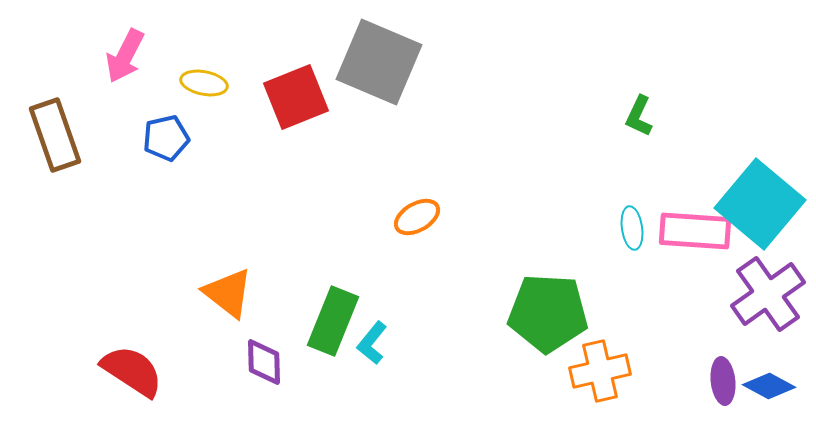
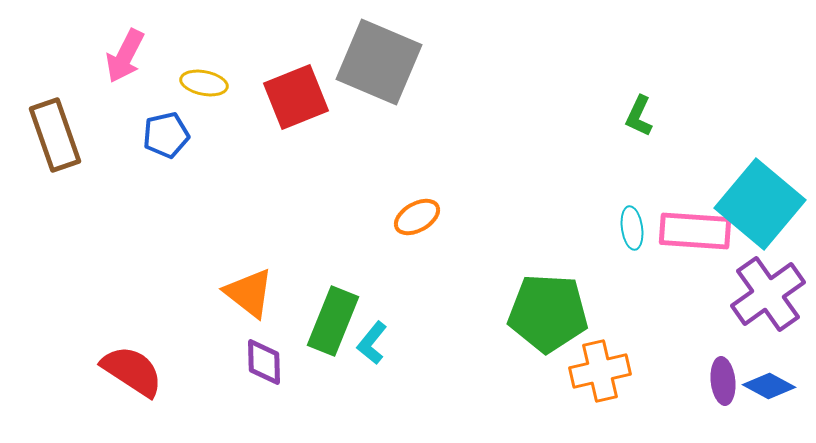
blue pentagon: moved 3 px up
orange triangle: moved 21 px right
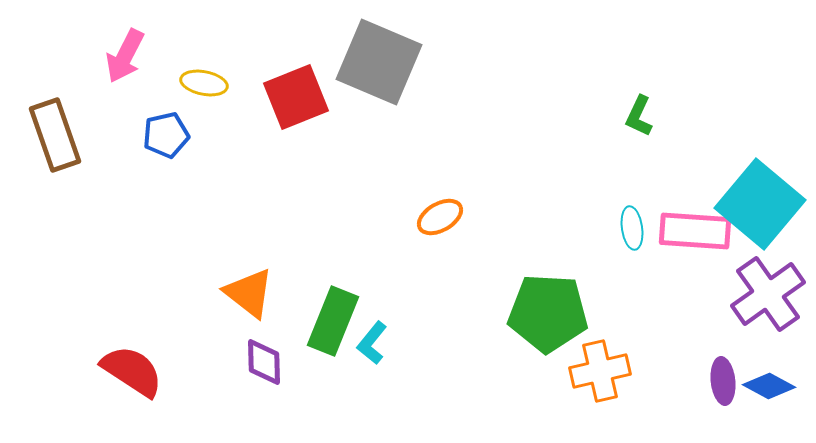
orange ellipse: moved 23 px right
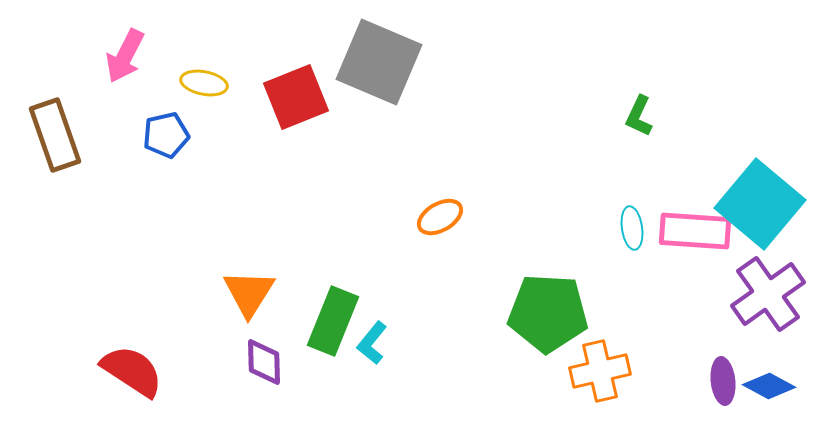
orange triangle: rotated 24 degrees clockwise
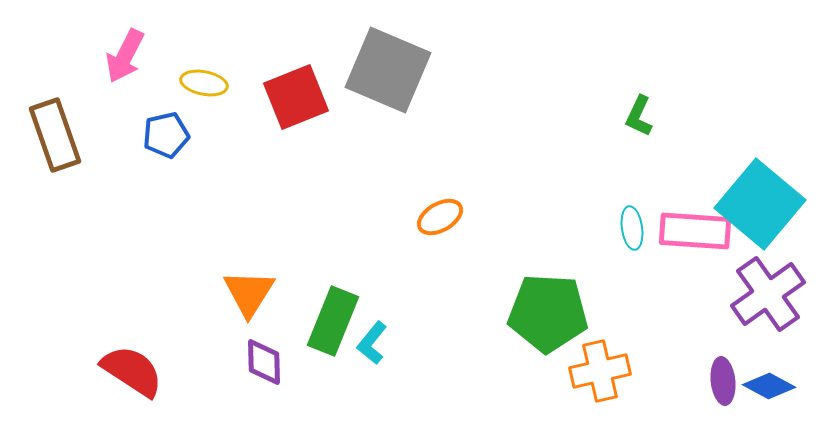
gray square: moved 9 px right, 8 px down
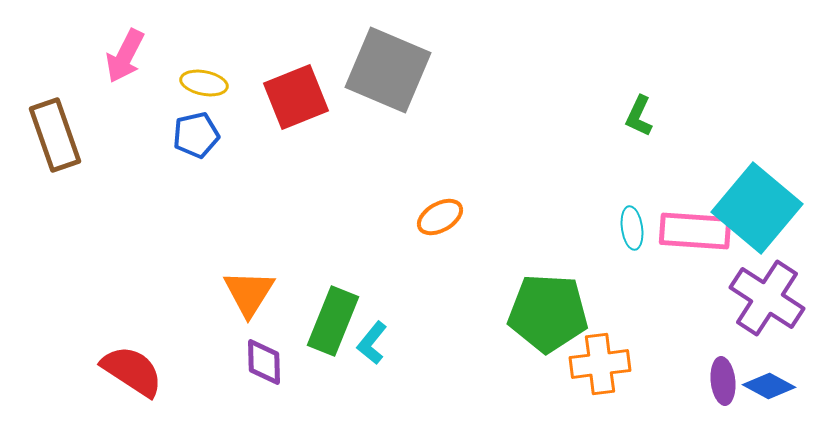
blue pentagon: moved 30 px right
cyan square: moved 3 px left, 4 px down
purple cross: moved 1 px left, 4 px down; rotated 22 degrees counterclockwise
orange cross: moved 7 px up; rotated 6 degrees clockwise
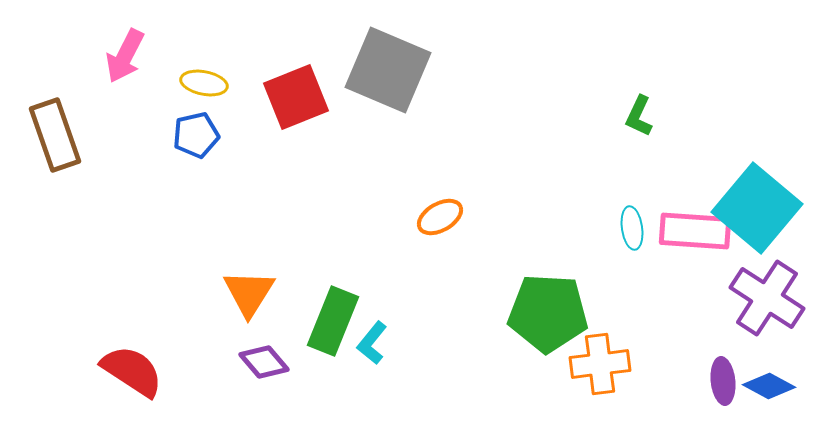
purple diamond: rotated 39 degrees counterclockwise
